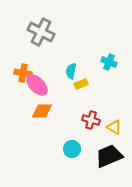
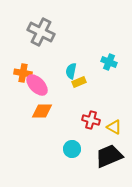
yellow rectangle: moved 2 px left, 2 px up
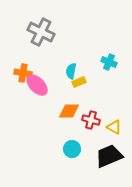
orange diamond: moved 27 px right
